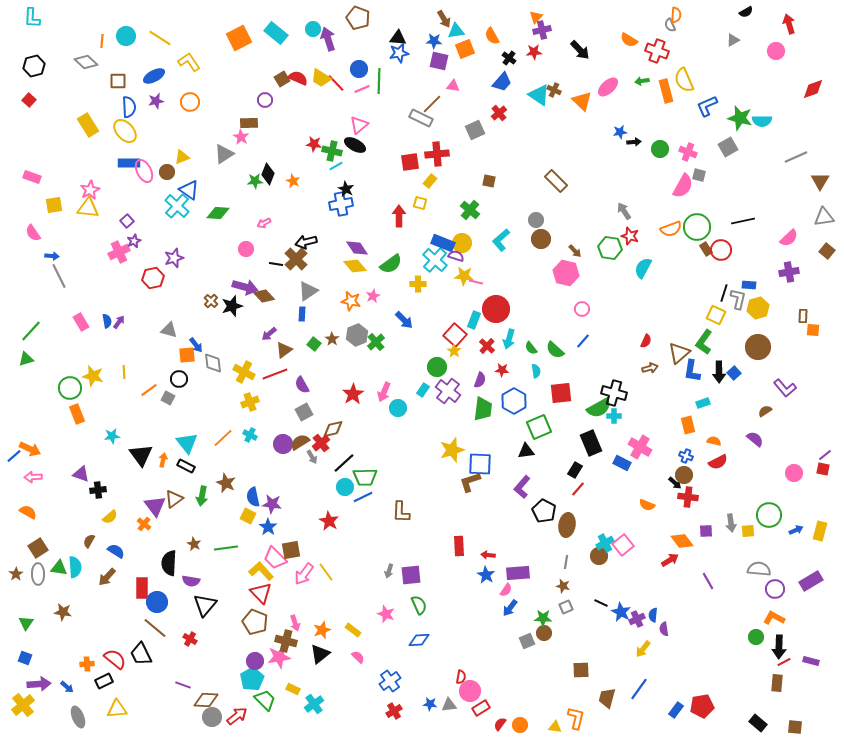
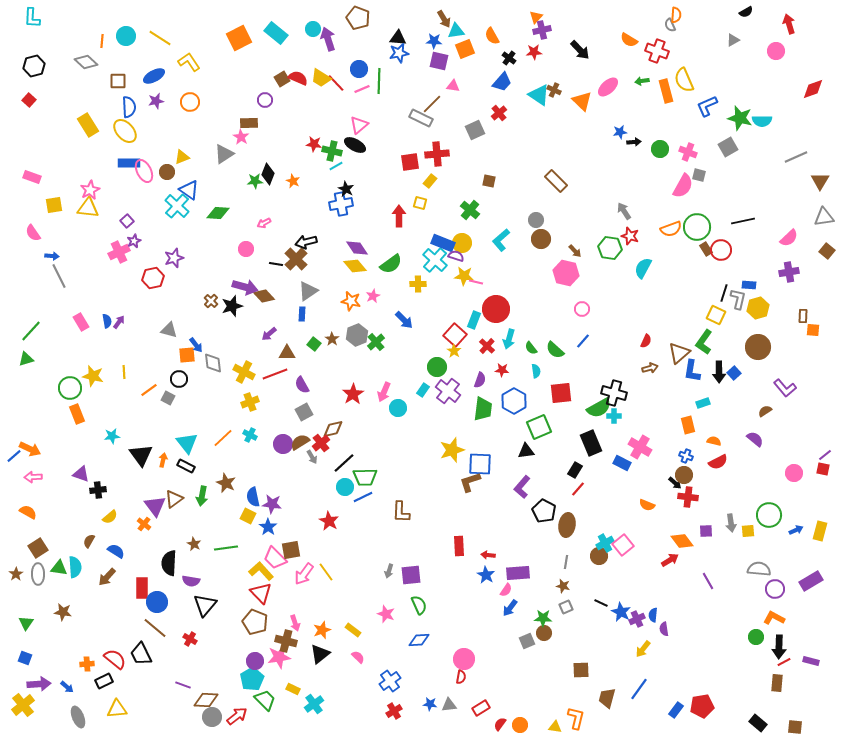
brown triangle at (284, 350): moved 3 px right, 3 px down; rotated 36 degrees clockwise
pink circle at (470, 691): moved 6 px left, 32 px up
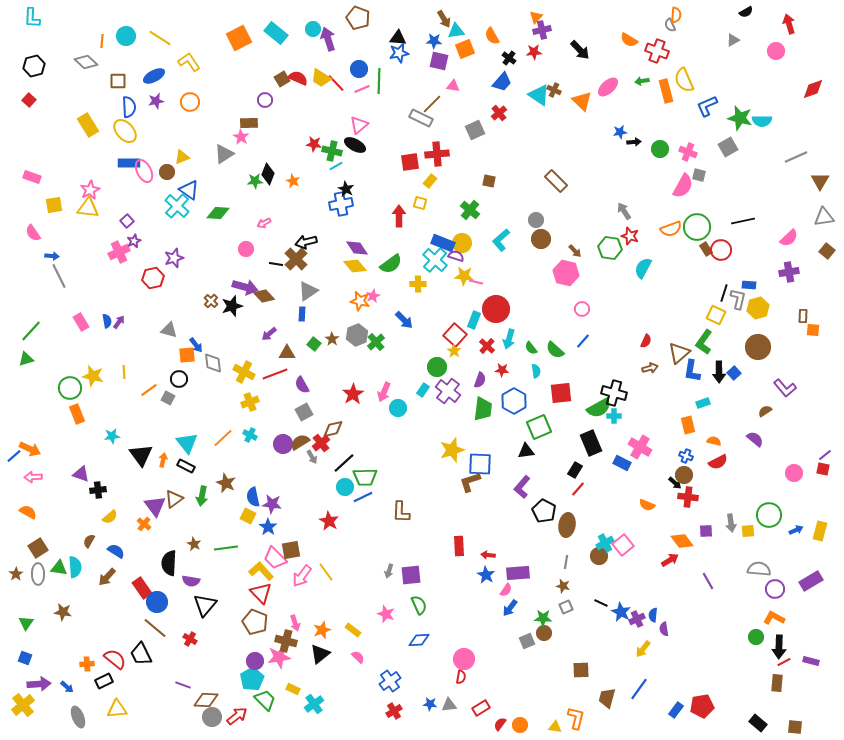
orange star at (351, 301): moved 9 px right
pink arrow at (304, 574): moved 2 px left, 2 px down
red rectangle at (142, 588): rotated 35 degrees counterclockwise
